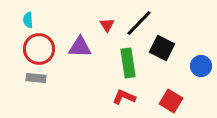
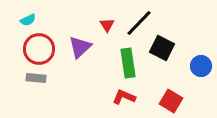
cyan semicircle: rotated 112 degrees counterclockwise
purple triangle: rotated 45 degrees counterclockwise
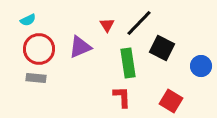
purple triangle: rotated 20 degrees clockwise
red L-shape: moved 2 px left; rotated 65 degrees clockwise
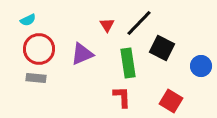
purple triangle: moved 2 px right, 7 px down
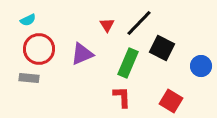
green rectangle: rotated 32 degrees clockwise
gray rectangle: moved 7 px left
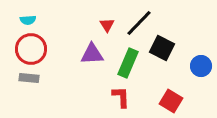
cyan semicircle: rotated 21 degrees clockwise
red circle: moved 8 px left
purple triangle: moved 10 px right; rotated 20 degrees clockwise
red L-shape: moved 1 px left
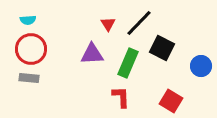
red triangle: moved 1 px right, 1 px up
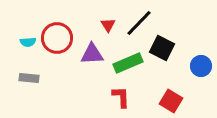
cyan semicircle: moved 22 px down
red triangle: moved 1 px down
red circle: moved 26 px right, 11 px up
green rectangle: rotated 44 degrees clockwise
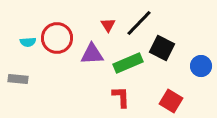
gray rectangle: moved 11 px left, 1 px down
